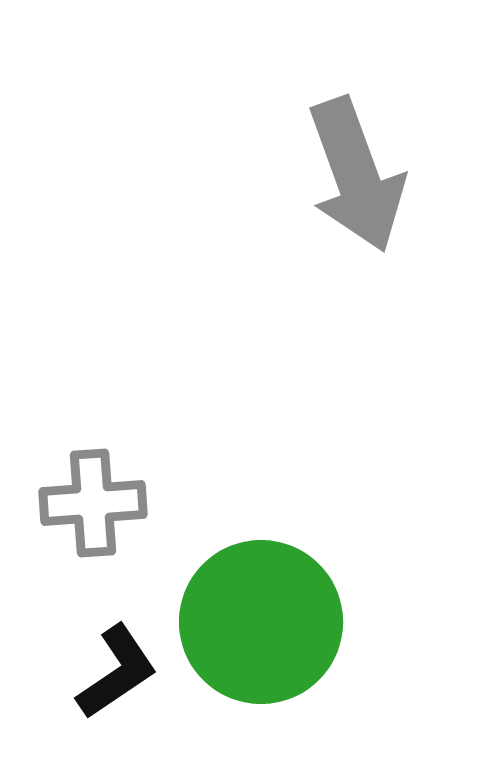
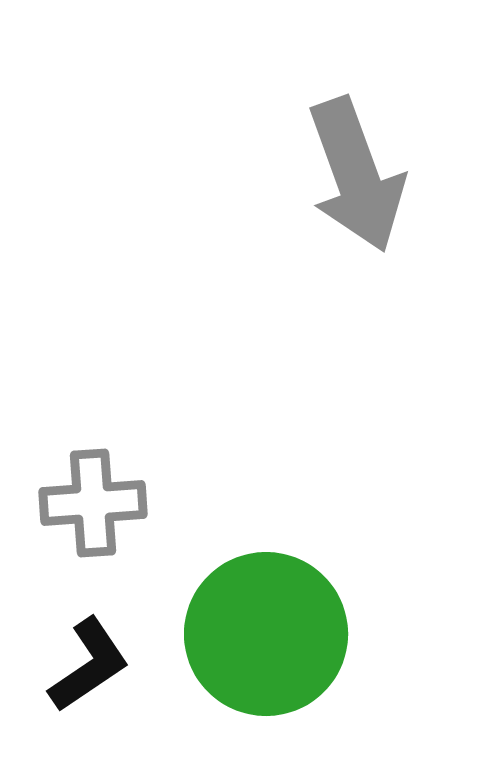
green circle: moved 5 px right, 12 px down
black L-shape: moved 28 px left, 7 px up
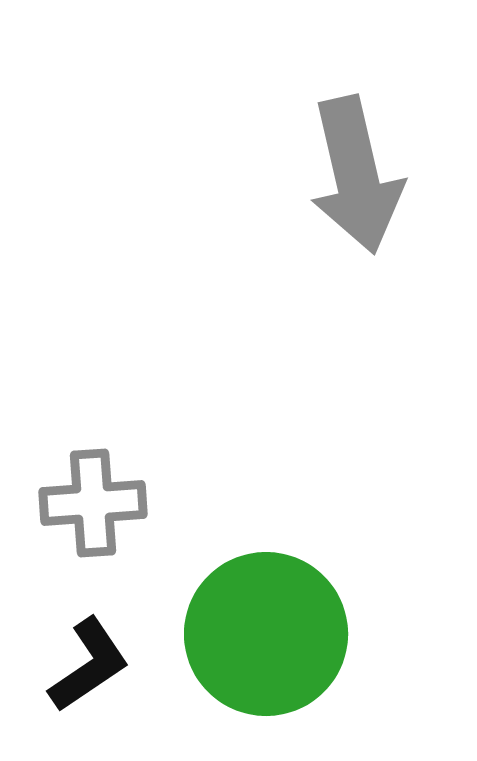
gray arrow: rotated 7 degrees clockwise
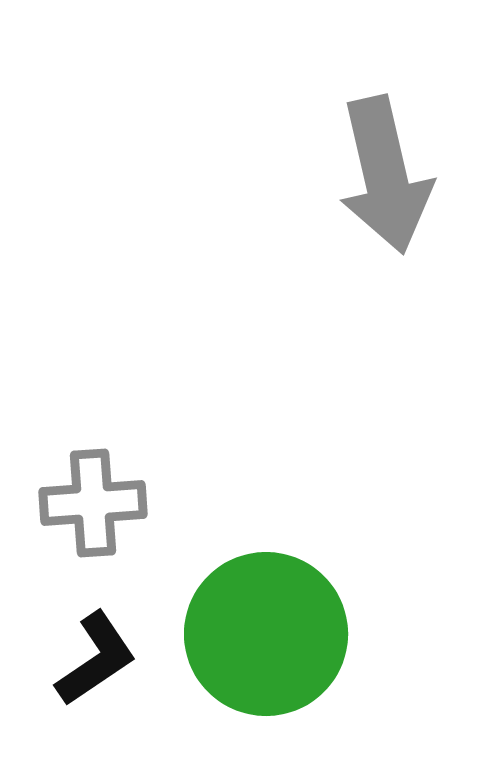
gray arrow: moved 29 px right
black L-shape: moved 7 px right, 6 px up
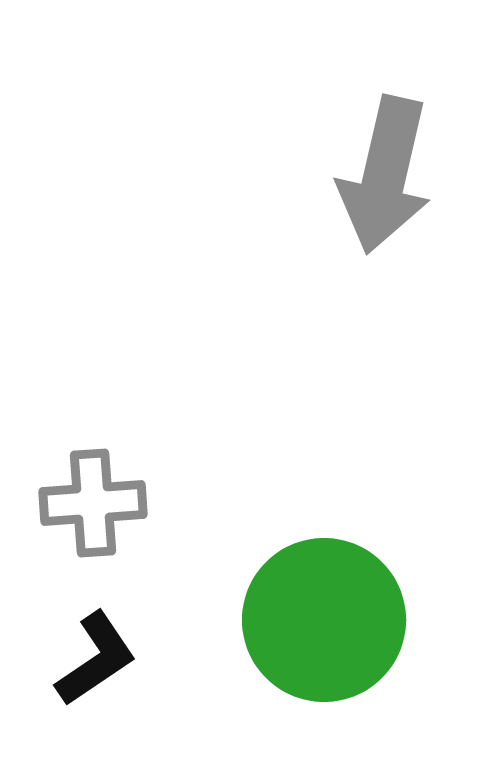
gray arrow: rotated 26 degrees clockwise
green circle: moved 58 px right, 14 px up
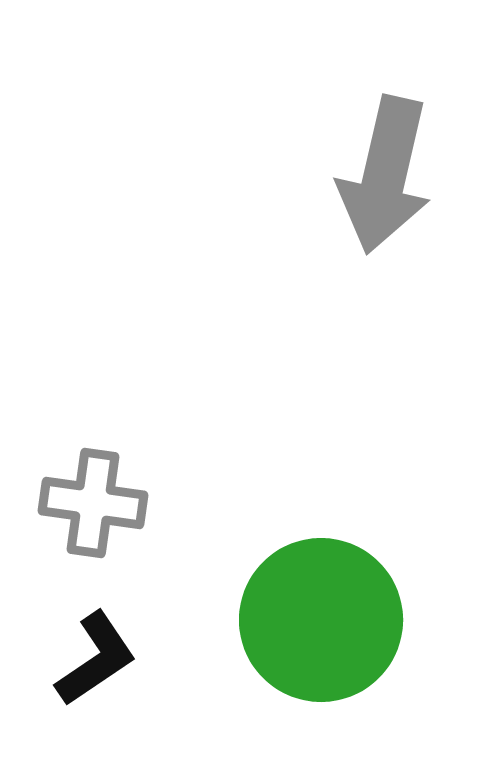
gray cross: rotated 12 degrees clockwise
green circle: moved 3 px left
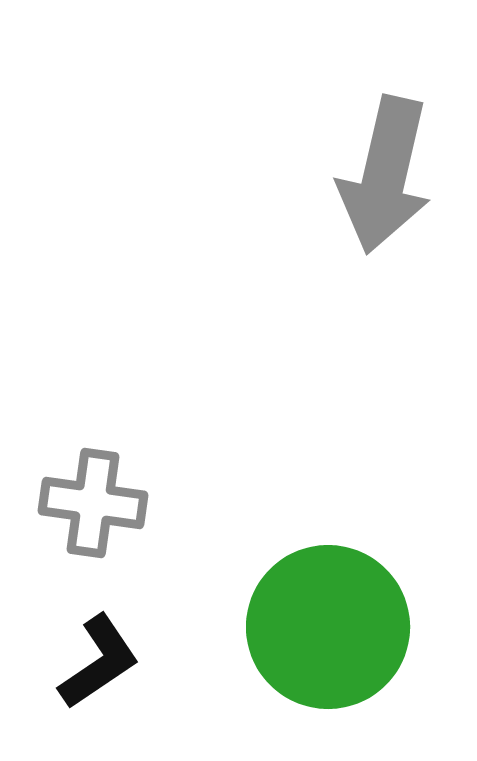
green circle: moved 7 px right, 7 px down
black L-shape: moved 3 px right, 3 px down
